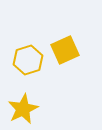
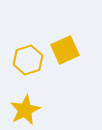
yellow star: moved 2 px right, 1 px down
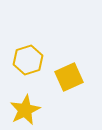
yellow square: moved 4 px right, 27 px down
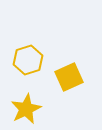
yellow star: moved 1 px right, 1 px up
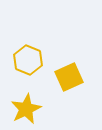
yellow hexagon: rotated 20 degrees counterclockwise
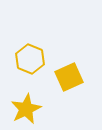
yellow hexagon: moved 2 px right, 1 px up
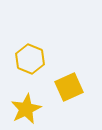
yellow square: moved 10 px down
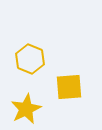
yellow square: rotated 20 degrees clockwise
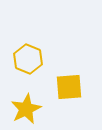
yellow hexagon: moved 2 px left
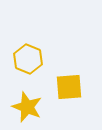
yellow star: moved 1 px right, 2 px up; rotated 24 degrees counterclockwise
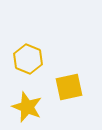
yellow square: rotated 8 degrees counterclockwise
